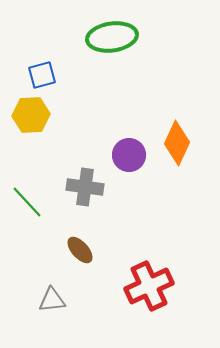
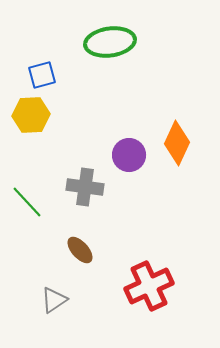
green ellipse: moved 2 px left, 5 px down
gray triangle: moved 2 px right; rotated 28 degrees counterclockwise
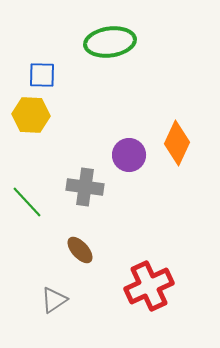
blue square: rotated 16 degrees clockwise
yellow hexagon: rotated 6 degrees clockwise
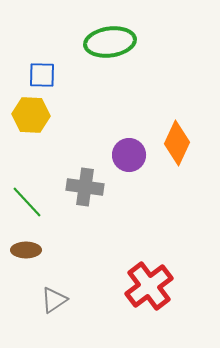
brown ellipse: moved 54 px left; rotated 48 degrees counterclockwise
red cross: rotated 12 degrees counterclockwise
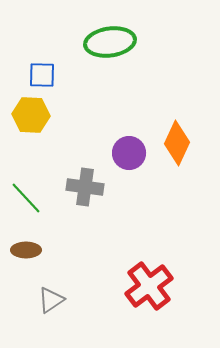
purple circle: moved 2 px up
green line: moved 1 px left, 4 px up
gray triangle: moved 3 px left
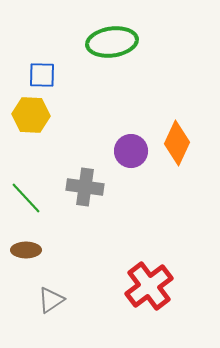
green ellipse: moved 2 px right
purple circle: moved 2 px right, 2 px up
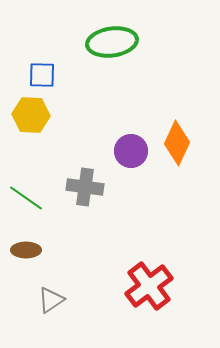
green line: rotated 12 degrees counterclockwise
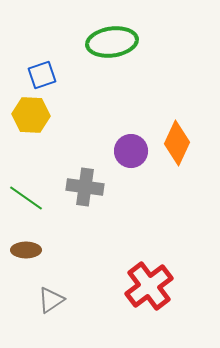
blue square: rotated 20 degrees counterclockwise
